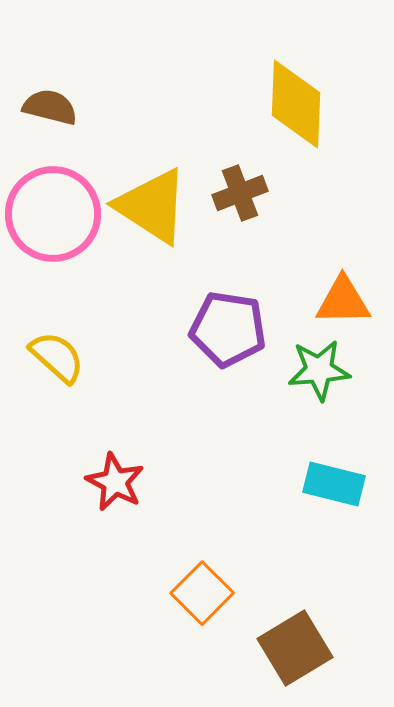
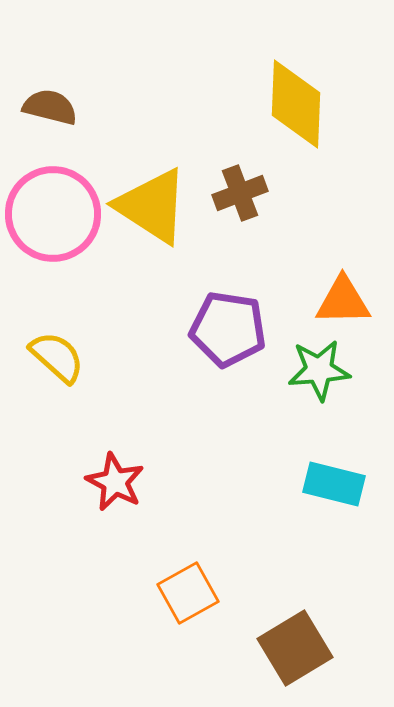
orange square: moved 14 px left; rotated 16 degrees clockwise
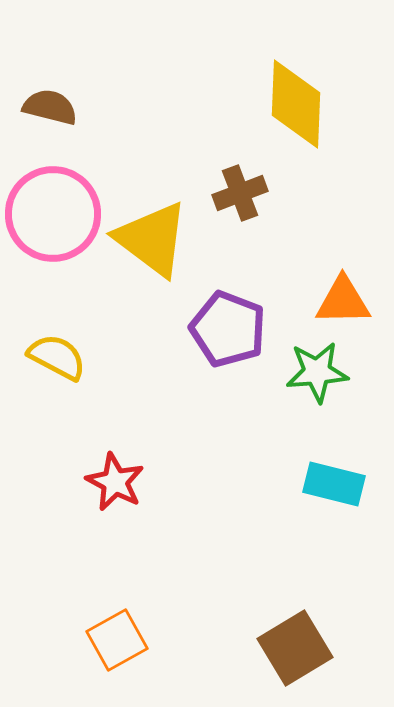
yellow triangle: moved 33 px down; rotated 4 degrees clockwise
purple pentagon: rotated 12 degrees clockwise
yellow semicircle: rotated 14 degrees counterclockwise
green star: moved 2 px left, 2 px down
orange square: moved 71 px left, 47 px down
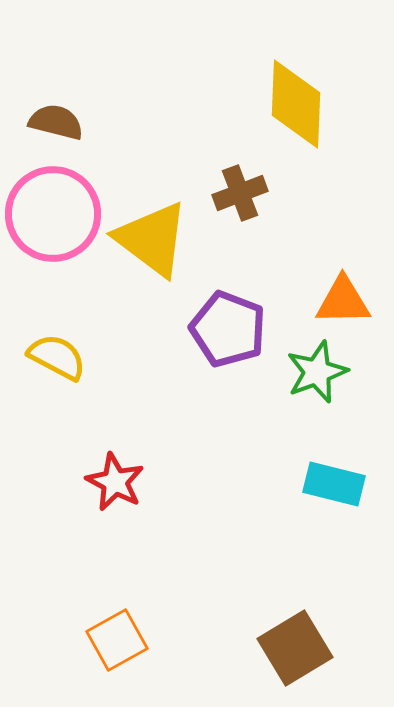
brown semicircle: moved 6 px right, 15 px down
green star: rotated 16 degrees counterclockwise
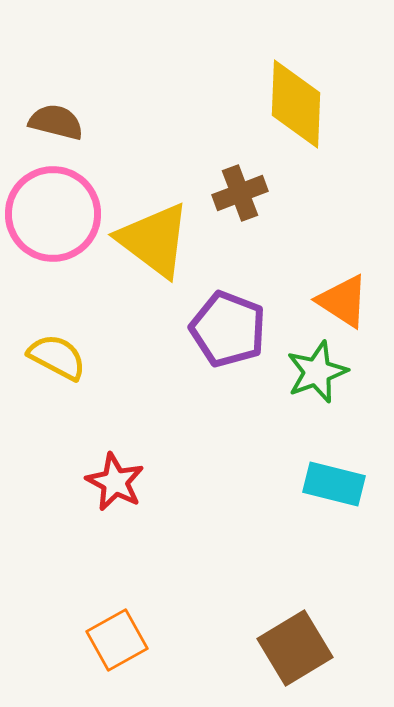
yellow triangle: moved 2 px right, 1 px down
orange triangle: rotated 34 degrees clockwise
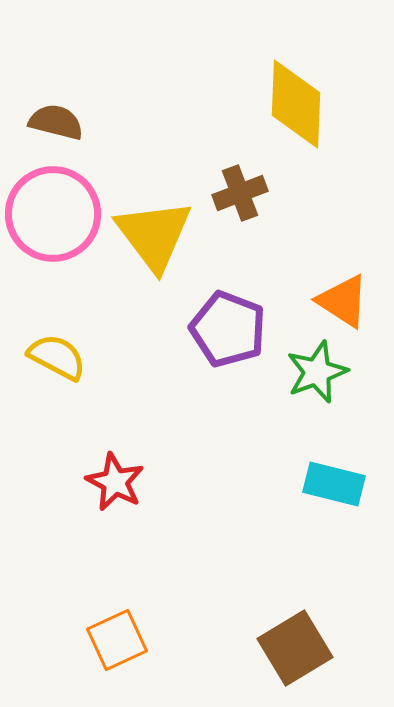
yellow triangle: moved 5 px up; rotated 16 degrees clockwise
orange square: rotated 4 degrees clockwise
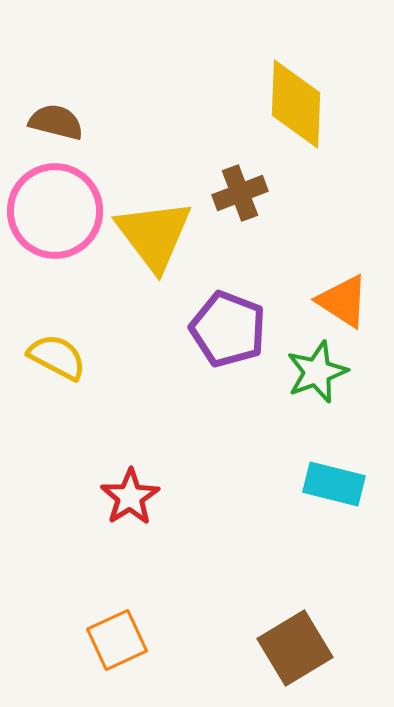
pink circle: moved 2 px right, 3 px up
red star: moved 15 px right, 15 px down; rotated 12 degrees clockwise
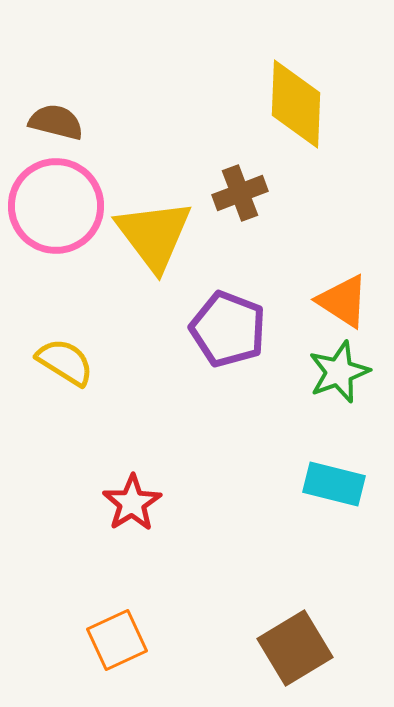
pink circle: moved 1 px right, 5 px up
yellow semicircle: moved 8 px right, 5 px down; rotated 4 degrees clockwise
green star: moved 22 px right
red star: moved 2 px right, 6 px down
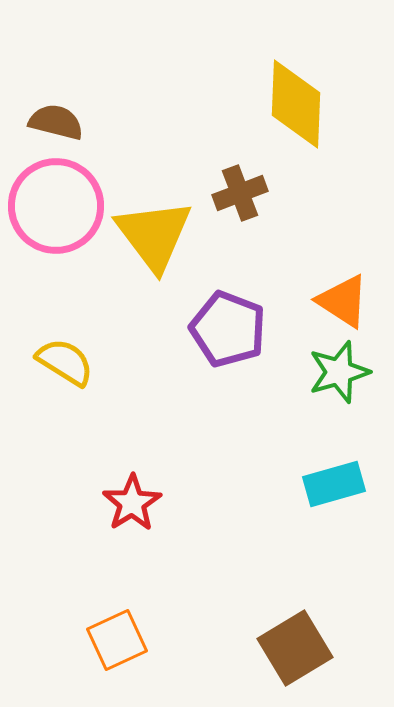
green star: rotated 4 degrees clockwise
cyan rectangle: rotated 30 degrees counterclockwise
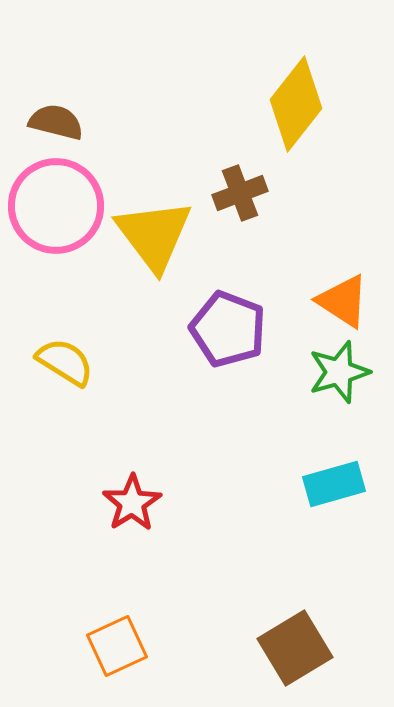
yellow diamond: rotated 36 degrees clockwise
orange square: moved 6 px down
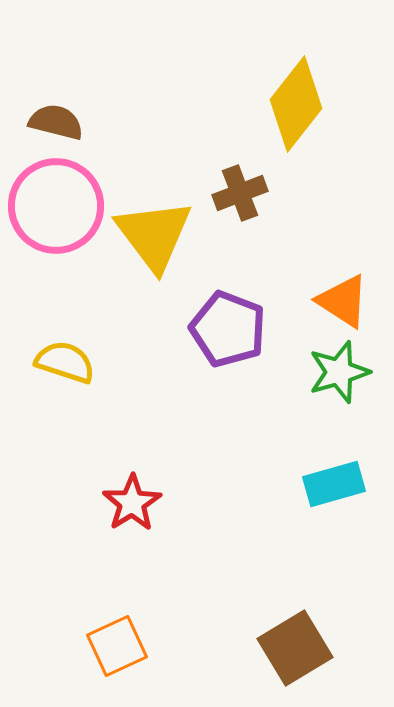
yellow semicircle: rotated 14 degrees counterclockwise
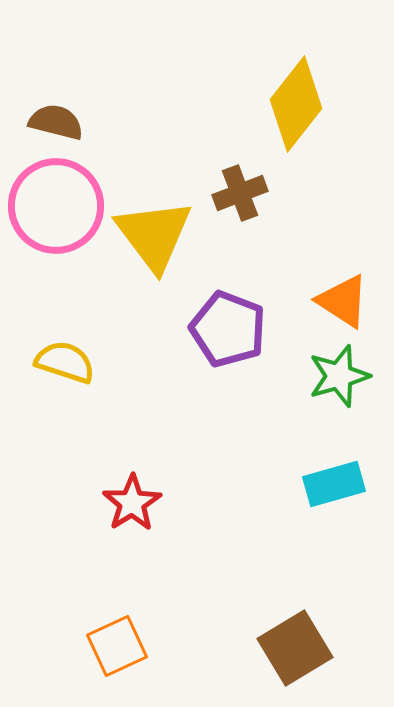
green star: moved 4 px down
